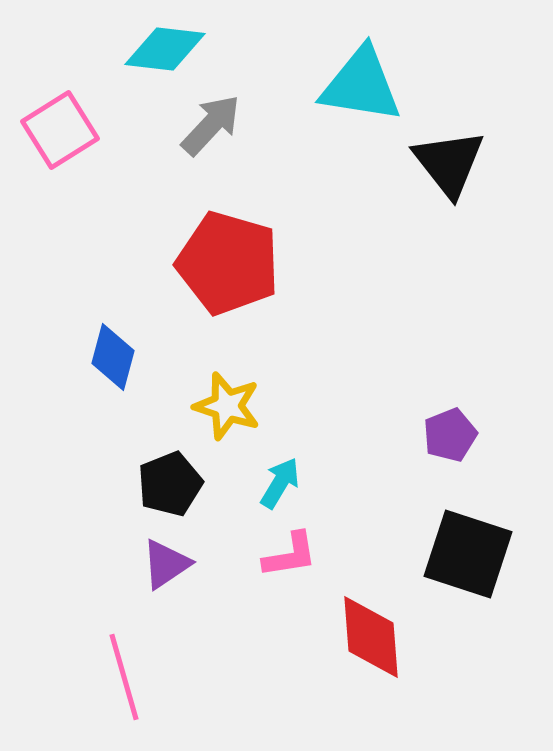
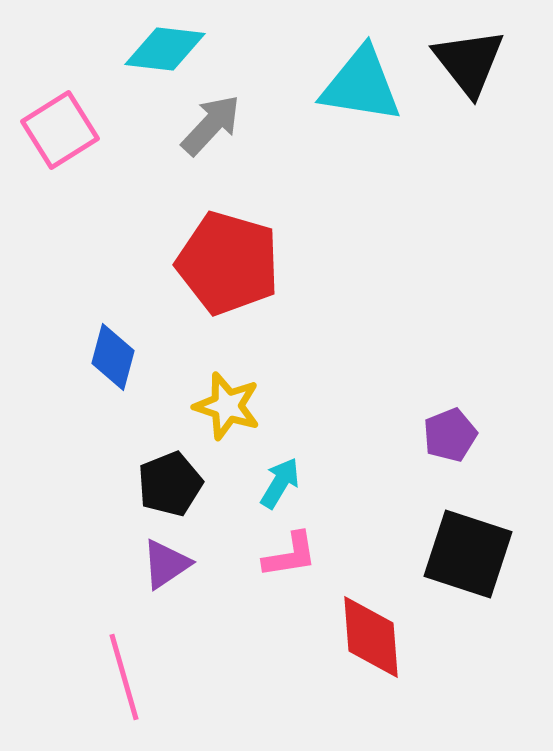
black triangle: moved 20 px right, 101 px up
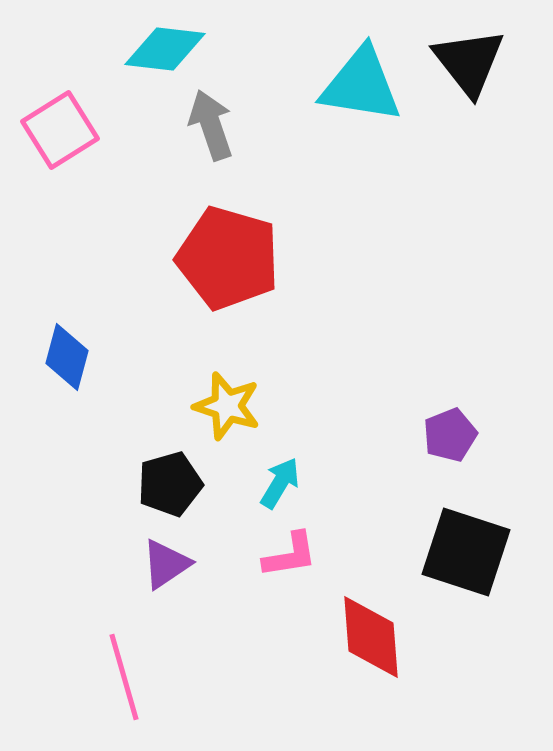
gray arrow: rotated 62 degrees counterclockwise
red pentagon: moved 5 px up
blue diamond: moved 46 px left
black pentagon: rotated 6 degrees clockwise
black square: moved 2 px left, 2 px up
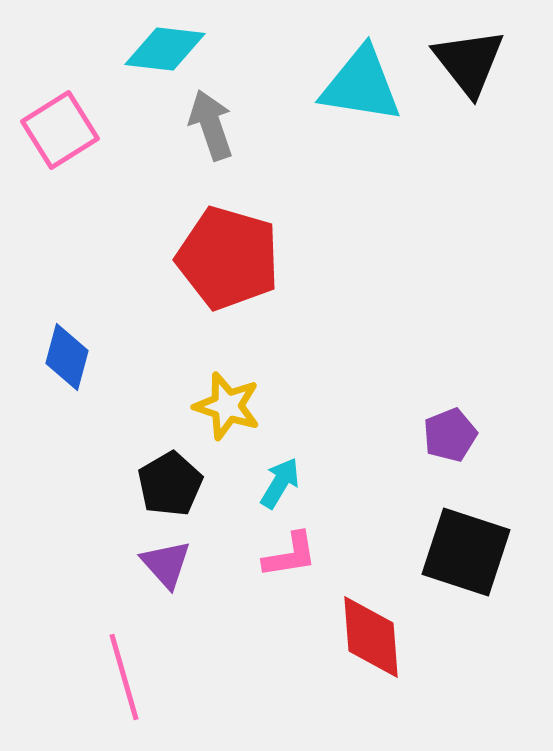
black pentagon: rotated 14 degrees counterclockwise
purple triangle: rotated 38 degrees counterclockwise
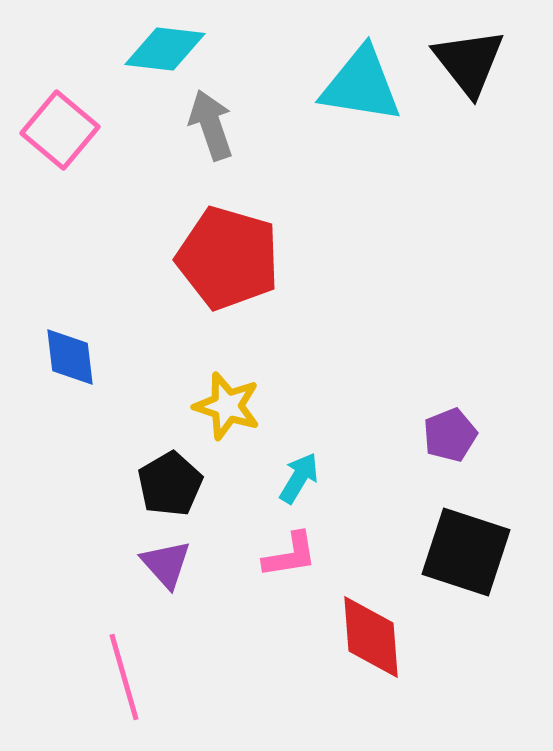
pink square: rotated 18 degrees counterclockwise
blue diamond: moved 3 px right; rotated 22 degrees counterclockwise
cyan arrow: moved 19 px right, 5 px up
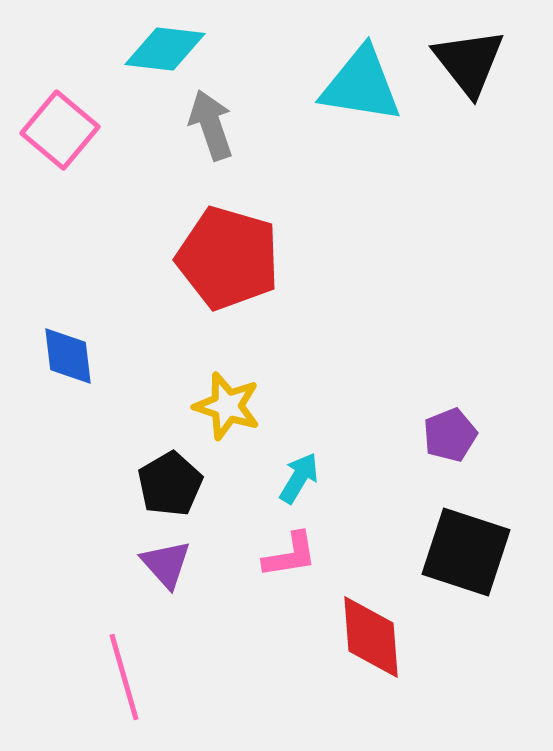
blue diamond: moved 2 px left, 1 px up
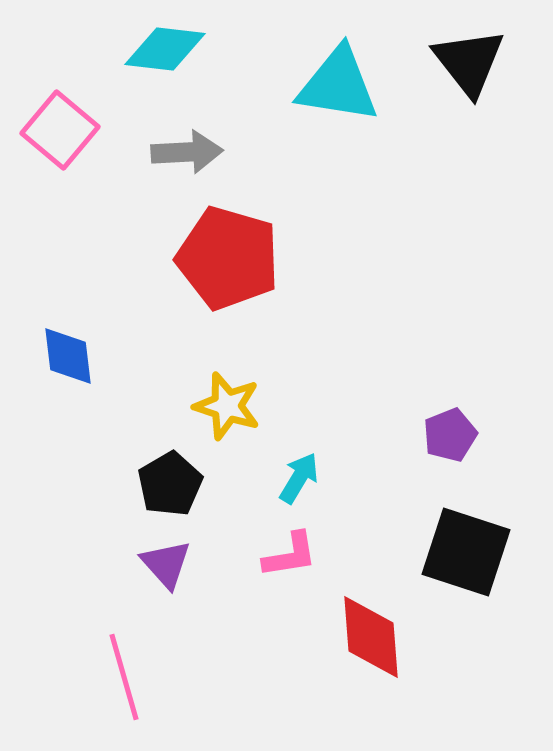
cyan triangle: moved 23 px left
gray arrow: moved 24 px left, 27 px down; rotated 106 degrees clockwise
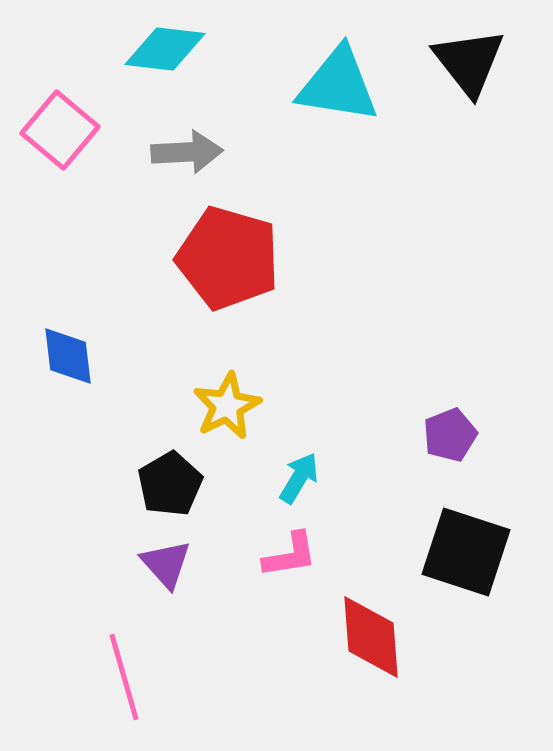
yellow star: rotated 28 degrees clockwise
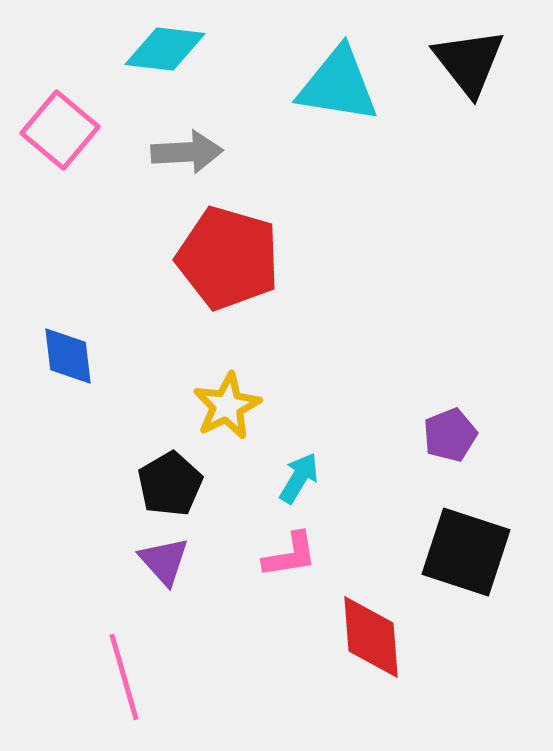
purple triangle: moved 2 px left, 3 px up
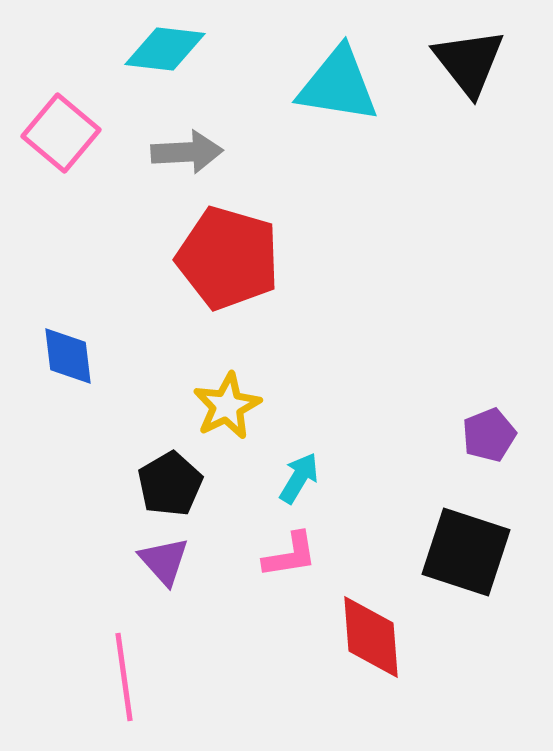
pink square: moved 1 px right, 3 px down
purple pentagon: moved 39 px right
pink line: rotated 8 degrees clockwise
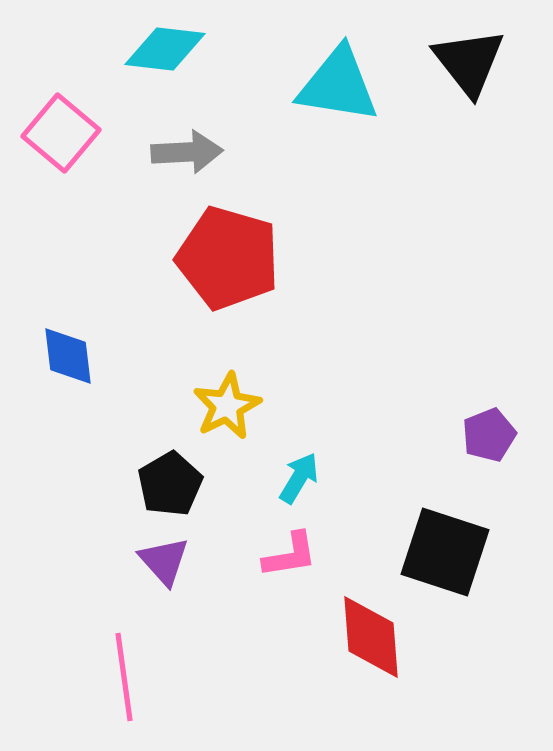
black square: moved 21 px left
